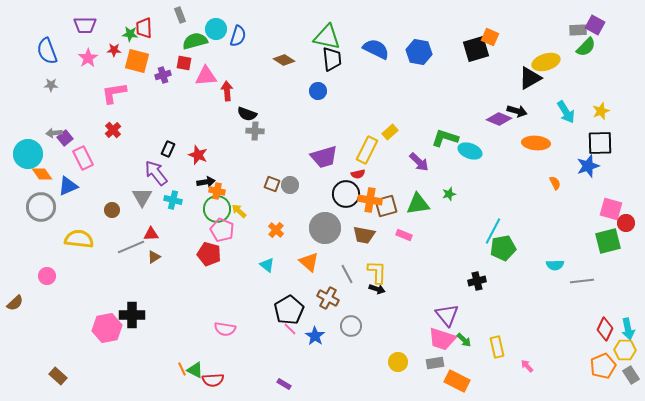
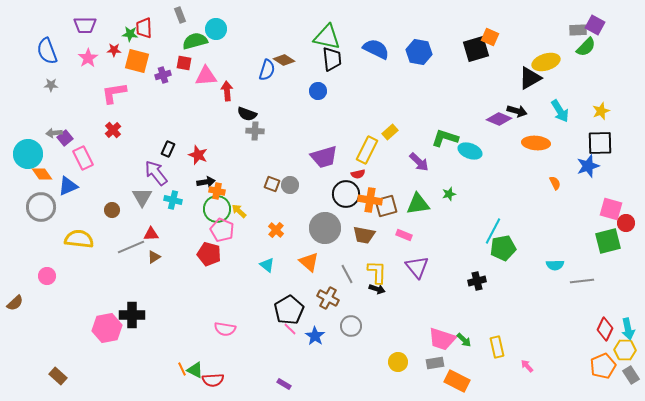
blue semicircle at (238, 36): moved 29 px right, 34 px down
cyan arrow at (566, 112): moved 6 px left, 1 px up
purple triangle at (447, 315): moved 30 px left, 48 px up
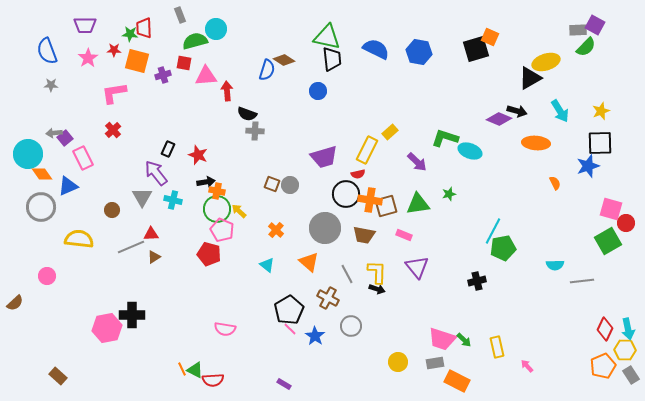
purple arrow at (419, 162): moved 2 px left
green square at (608, 241): rotated 16 degrees counterclockwise
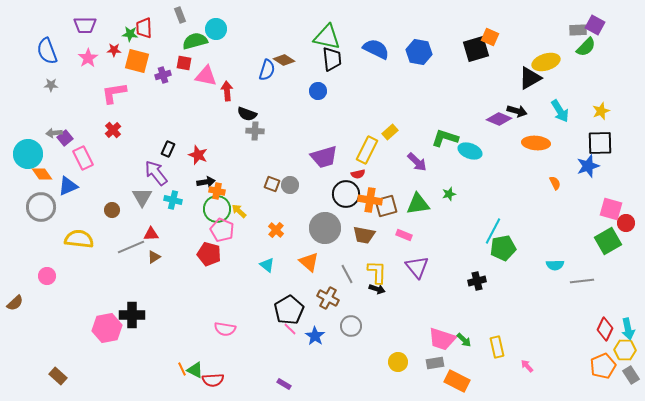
pink triangle at (206, 76): rotated 15 degrees clockwise
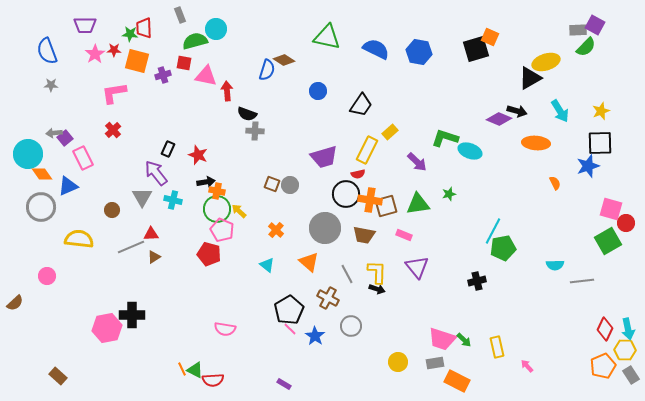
pink star at (88, 58): moved 7 px right, 4 px up
black trapezoid at (332, 59): moved 29 px right, 46 px down; rotated 40 degrees clockwise
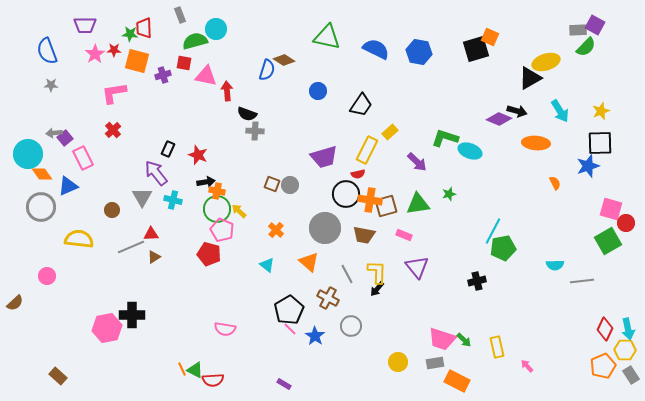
black arrow at (377, 289): rotated 112 degrees clockwise
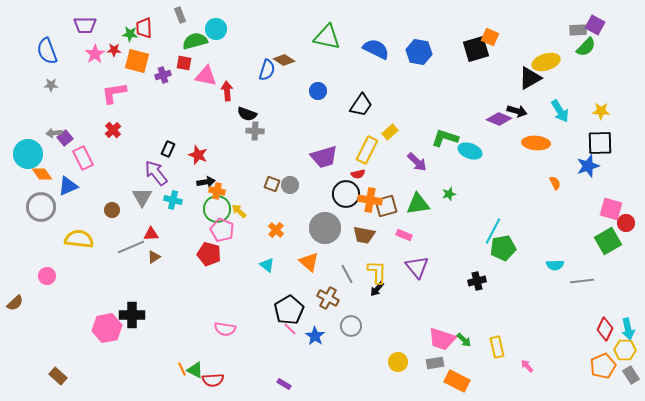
yellow star at (601, 111): rotated 24 degrees clockwise
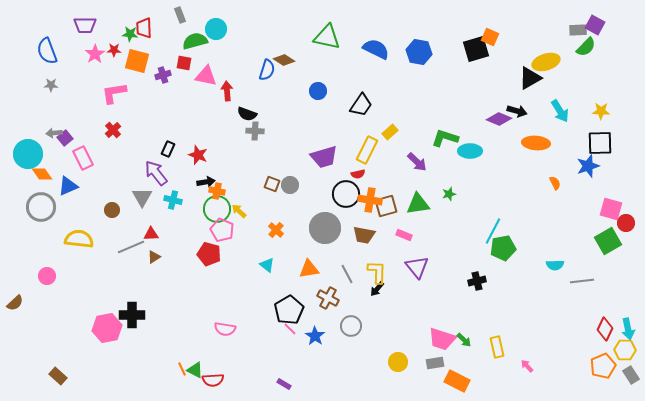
cyan ellipse at (470, 151): rotated 20 degrees counterclockwise
orange triangle at (309, 262): moved 7 px down; rotated 50 degrees counterclockwise
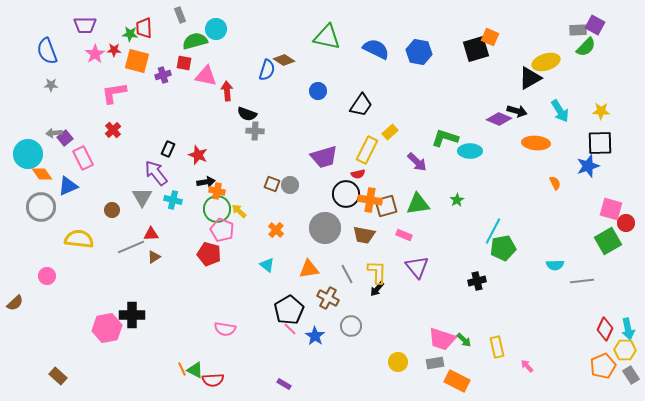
green star at (449, 194): moved 8 px right, 6 px down; rotated 16 degrees counterclockwise
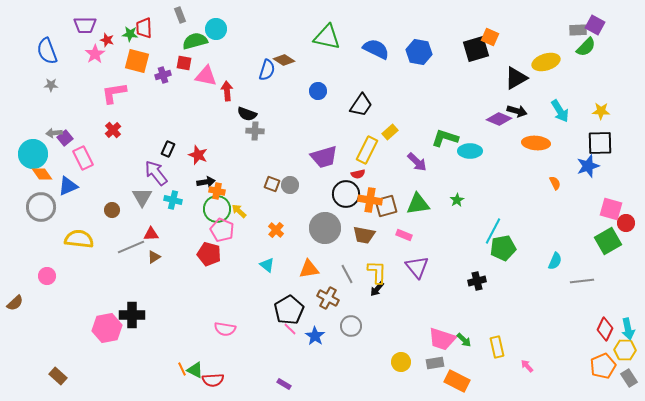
red star at (114, 50): moved 7 px left, 10 px up; rotated 16 degrees clockwise
black triangle at (530, 78): moved 14 px left
cyan circle at (28, 154): moved 5 px right
cyan semicircle at (555, 265): moved 4 px up; rotated 66 degrees counterclockwise
yellow circle at (398, 362): moved 3 px right
gray rectangle at (631, 375): moved 2 px left, 3 px down
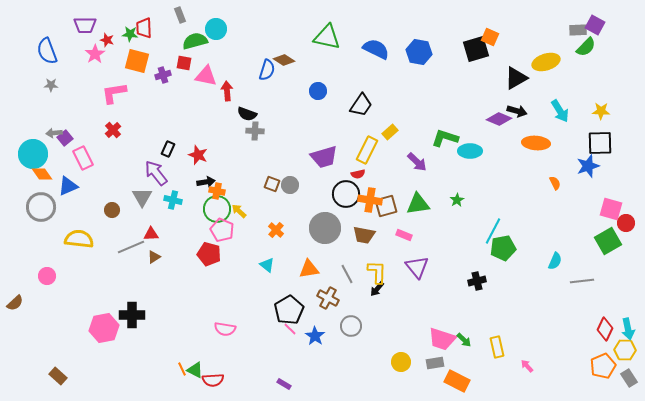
pink hexagon at (107, 328): moved 3 px left
